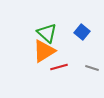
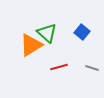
orange triangle: moved 13 px left, 6 px up
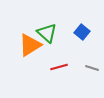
orange triangle: moved 1 px left
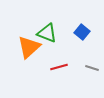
green triangle: rotated 20 degrees counterclockwise
orange triangle: moved 1 px left, 2 px down; rotated 10 degrees counterclockwise
